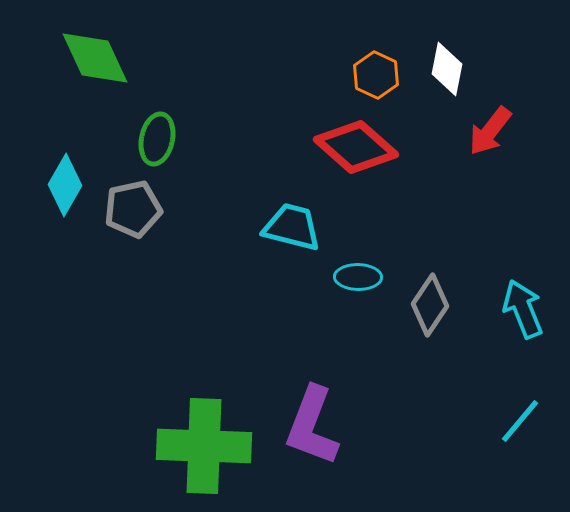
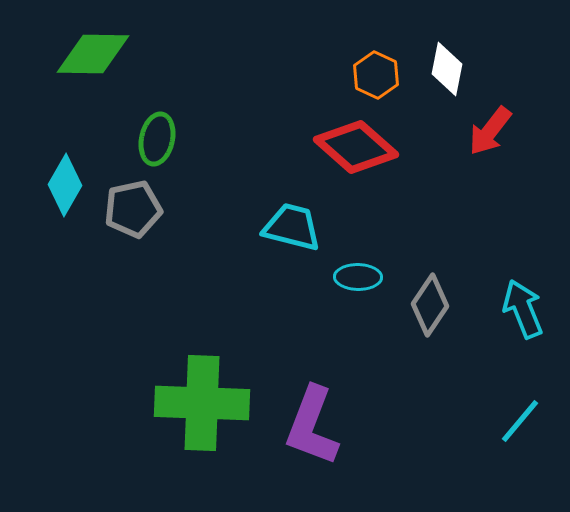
green diamond: moved 2 px left, 4 px up; rotated 64 degrees counterclockwise
green cross: moved 2 px left, 43 px up
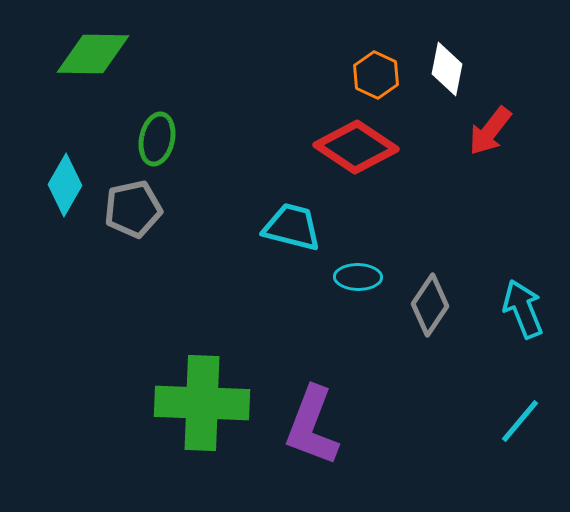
red diamond: rotated 8 degrees counterclockwise
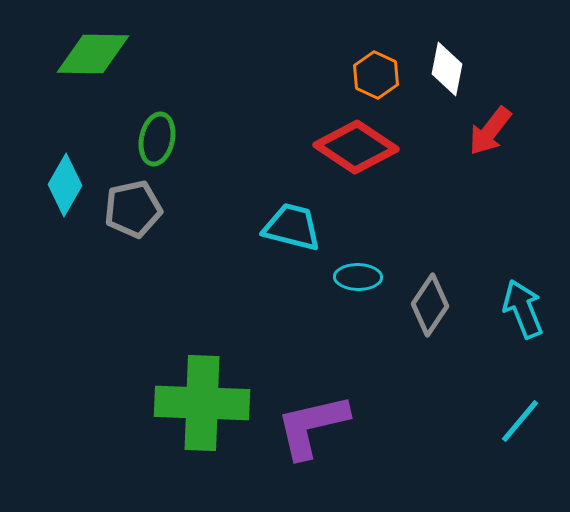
purple L-shape: rotated 56 degrees clockwise
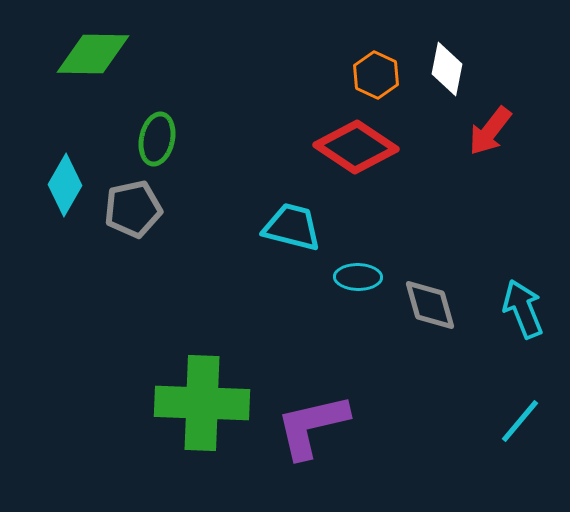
gray diamond: rotated 50 degrees counterclockwise
